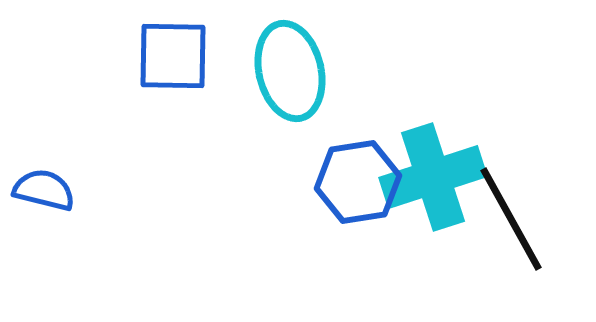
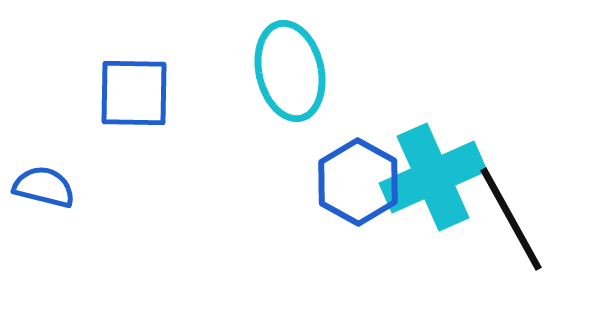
blue square: moved 39 px left, 37 px down
cyan cross: rotated 6 degrees counterclockwise
blue hexagon: rotated 22 degrees counterclockwise
blue semicircle: moved 3 px up
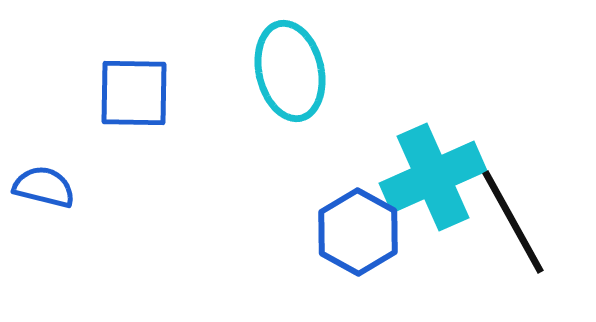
blue hexagon: moved 50 px down
black line: moved 2 px right, 3 px down
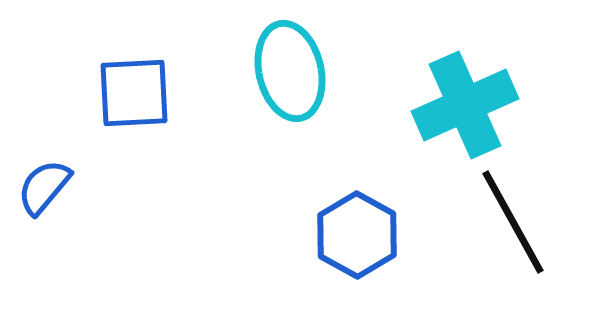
blue square: rotated 4 degrees counterclockwise
cyan cross: moved 32 px right, 72 px up
blue semicircle: rotated 64 degrees counterclockwise
blue hexagon: moved 1 px left, 3 px down
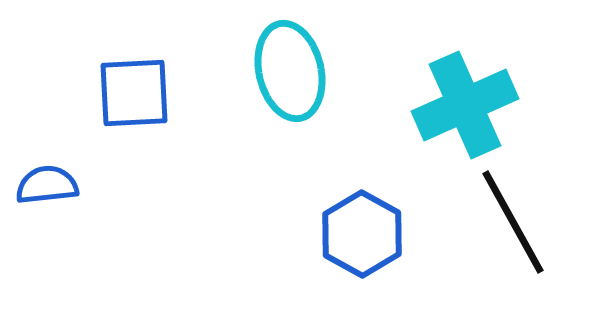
blue semicircle: moved 3 px right, 2 px up; rotated 44 degrees clockwise
blue hexagon: moved 5 px right, 1 px up
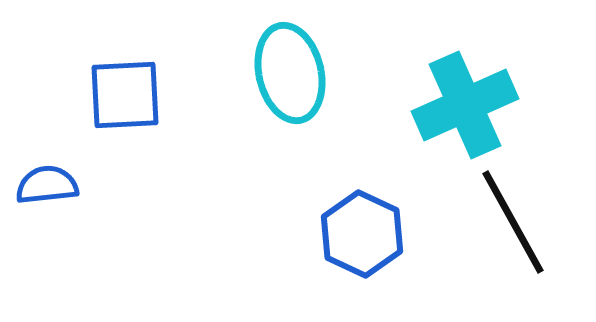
cyan ellipse: moved 2 px down
blue square: moved 9 px left, 2 px down
blue hexagon: rotated 4 degrees counterclockwise
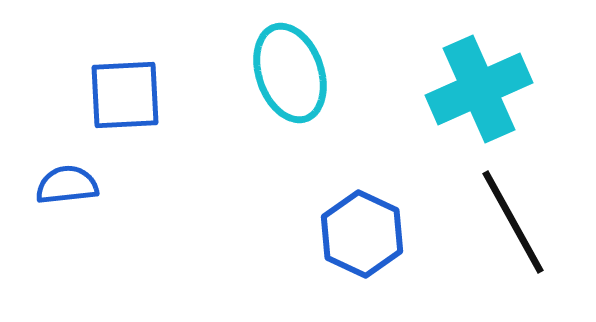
cyan ellipse: rotated 6 degrees counterclockwise
cyan cross: moved 14 px right, 16 px up
blue semicircle: moved 20 px right
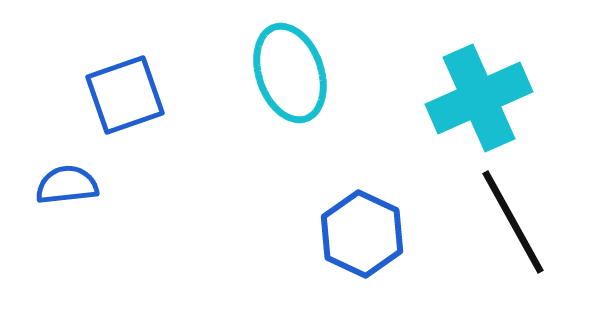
cyan cross: moved 9 px down
blue square: rotated 16 degrees counterclockwise
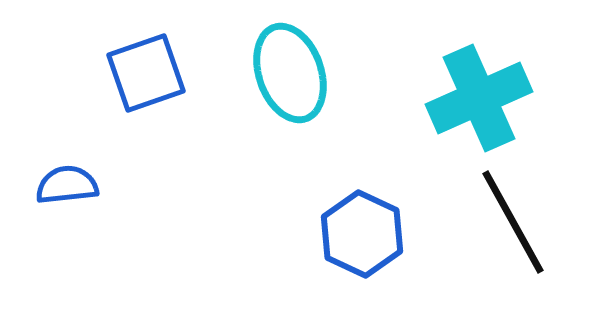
blue square: moved 21 px right, 22 px up
